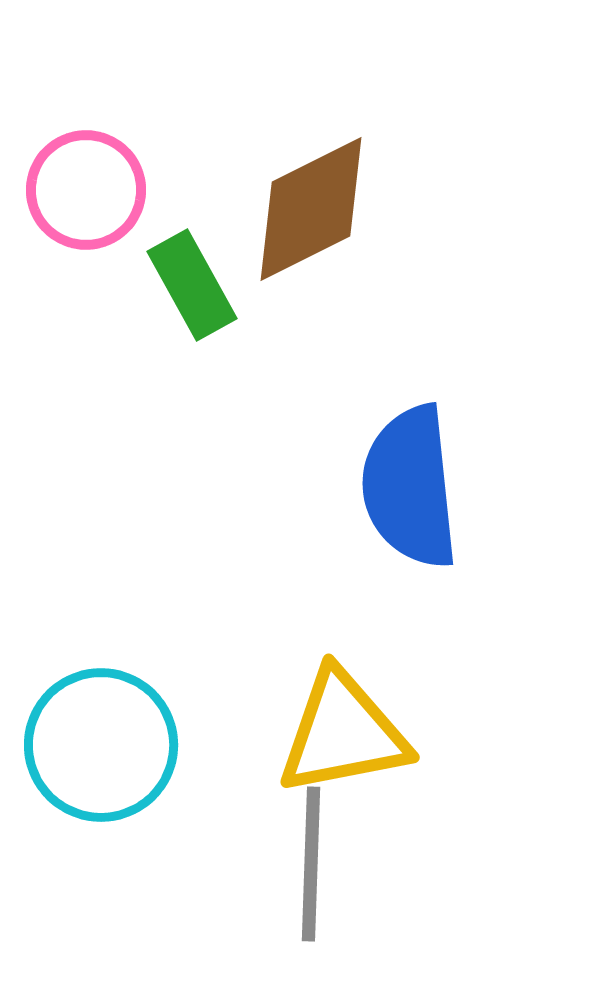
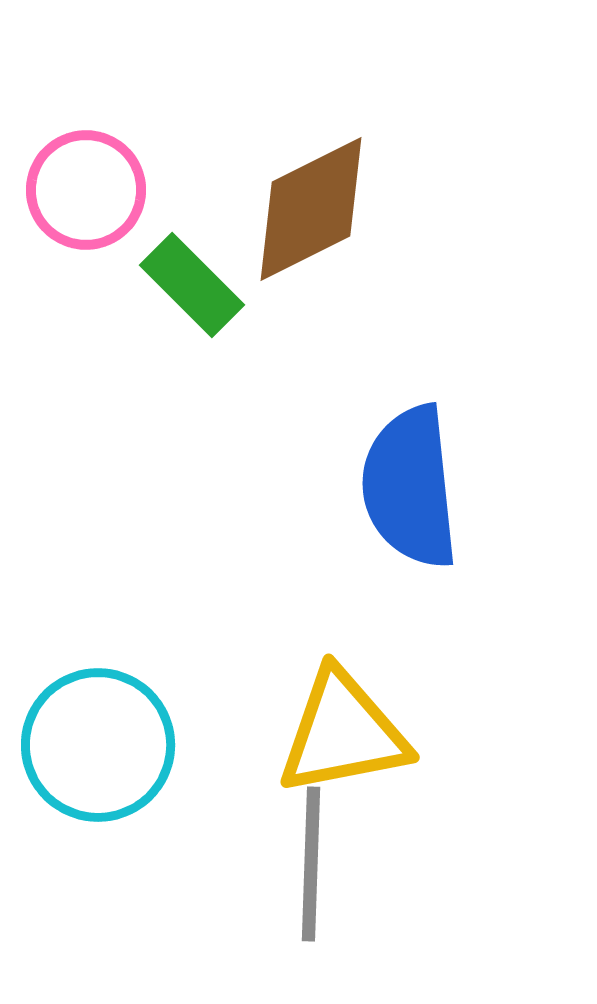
green rectangle: rotated 16 degrees counterclockwise
cyan circle: moved 3 px left
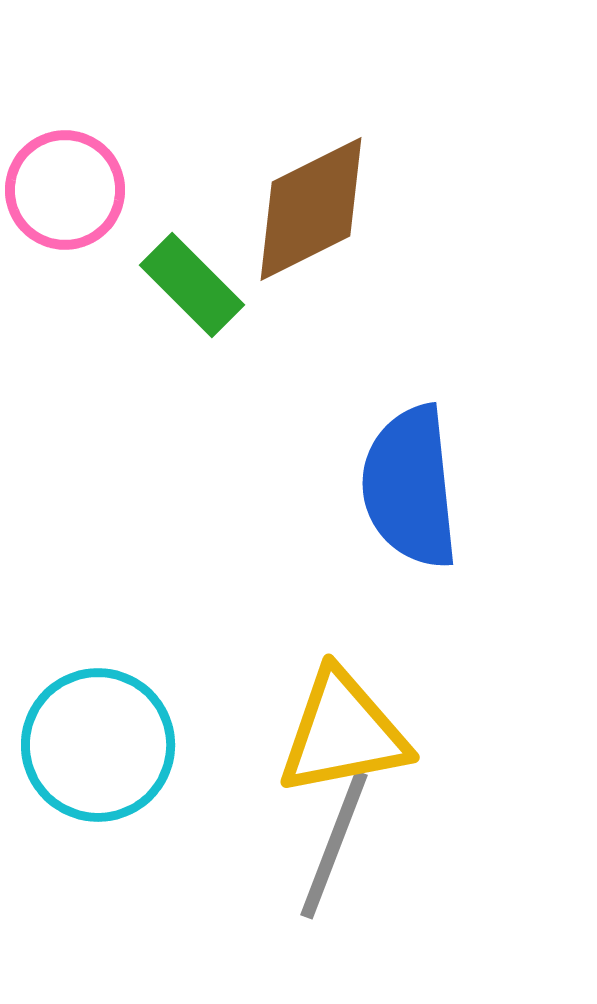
pink circle: moved 21 px left
gray line: moved 23 px right, 19 px up; rotated 19 degrees clockwise
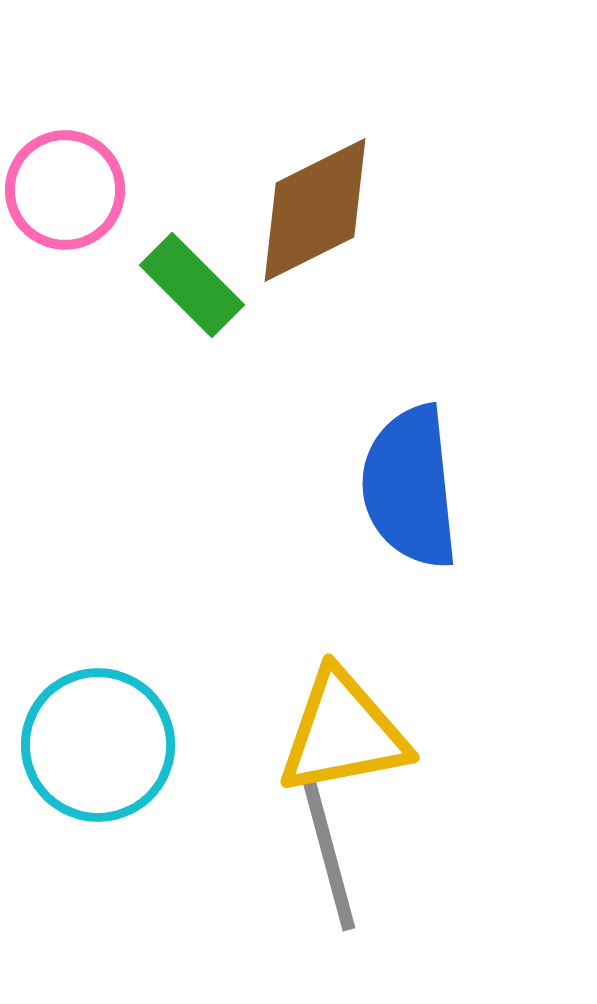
brown diamond: moved 4 px right, 1 px down
gray line: moved 5 px left, 10 px down; rotated 36 degrees counterclockwise
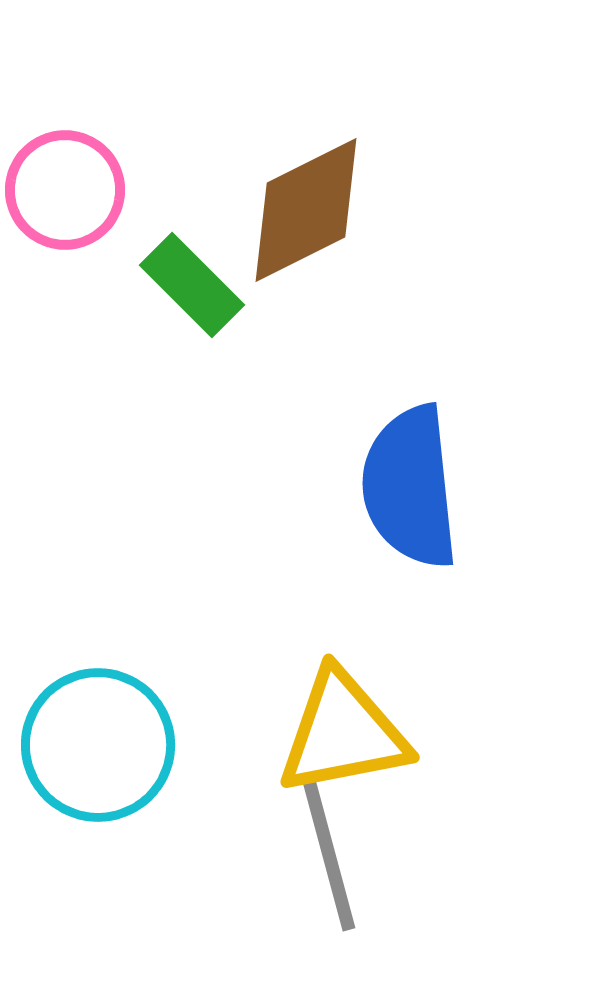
brown diamond: moved 9 px left
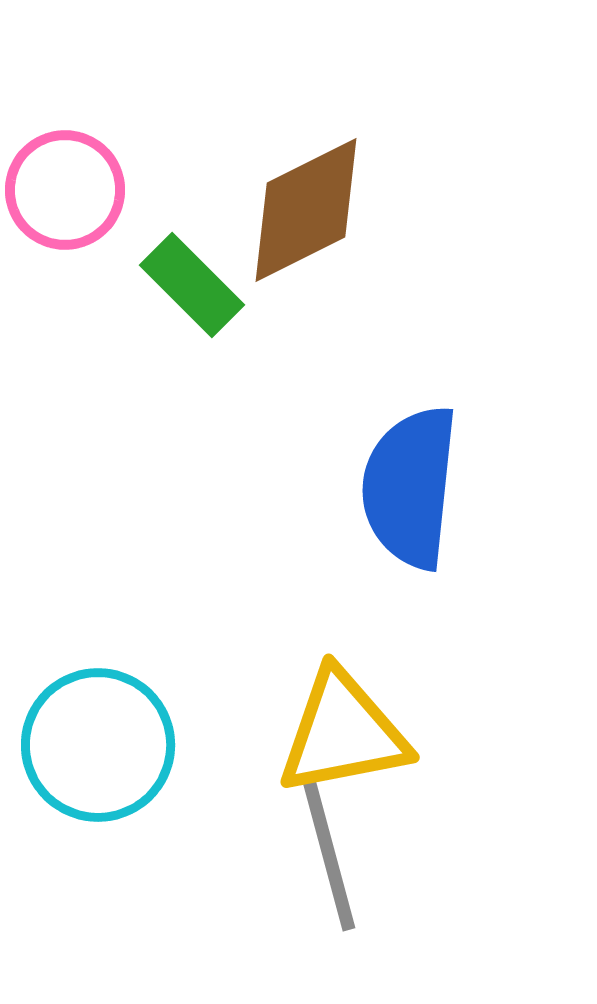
blue semicircle: rotated 12 degrees clockwise
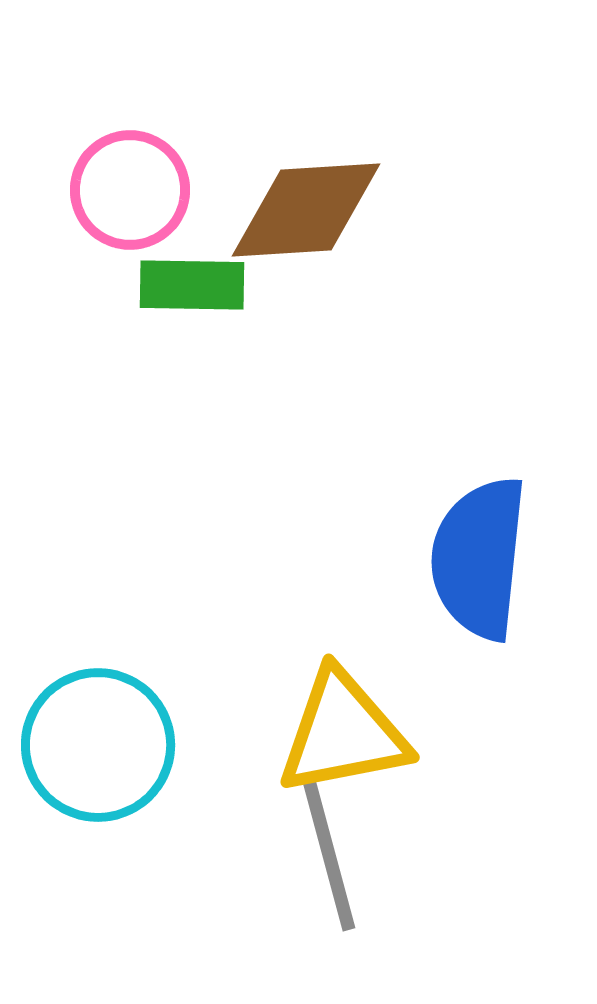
pink circle: moved 65 px right
brown diamond: rotated 23 degrees clockwise
green rectangle: rotated 44 degrees counterclockwise
blue semicircle: moved 69 px right, 71 px down
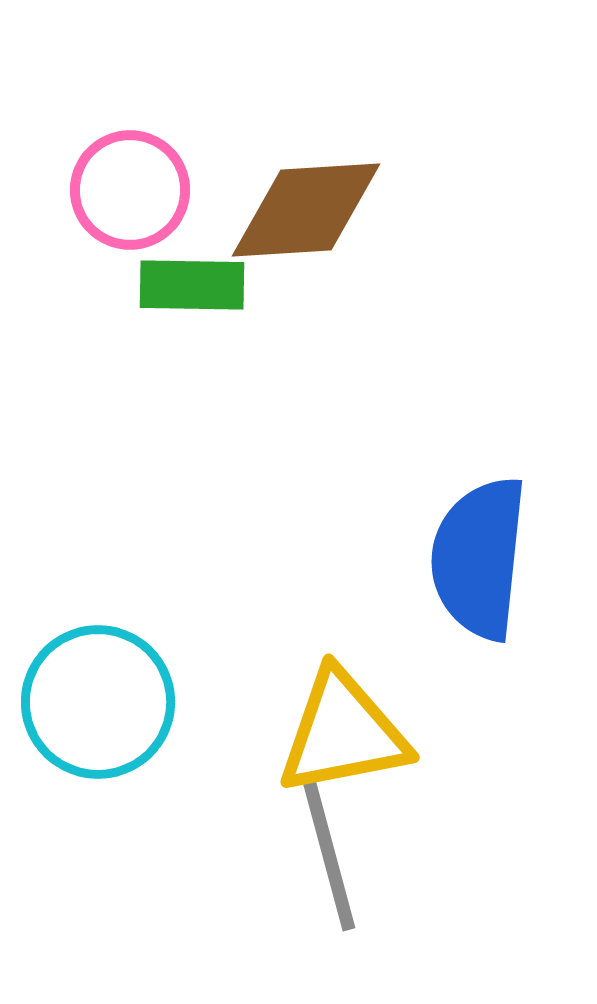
cyan circle: moved 43 px up
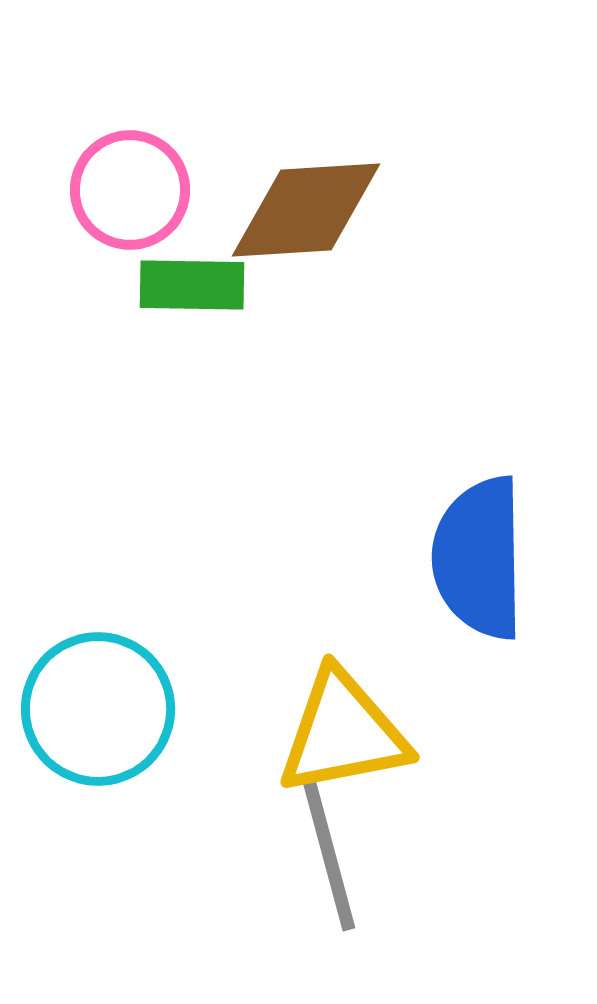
blue semicircle: rotated 7 degrees counterclockwise
cyan circle: moved 7 px down
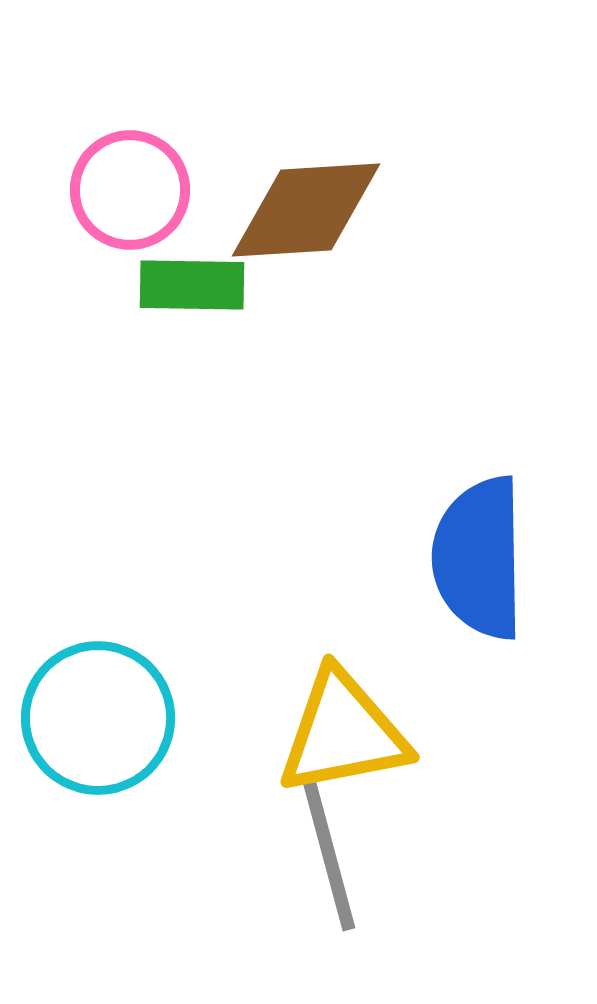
cyan circle: moved 9 px down
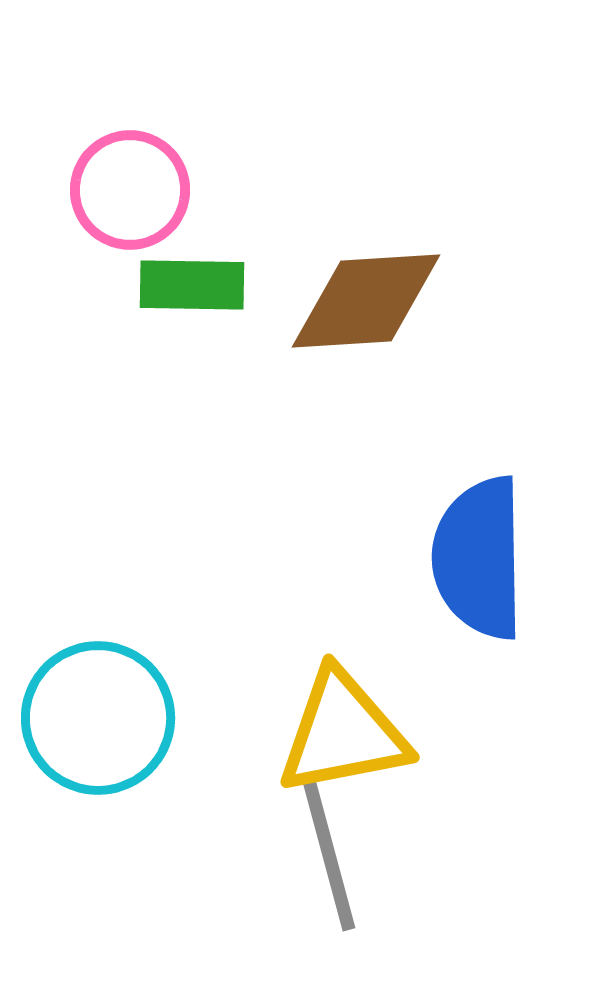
brown diamond: moved 60 px right, 91 px down
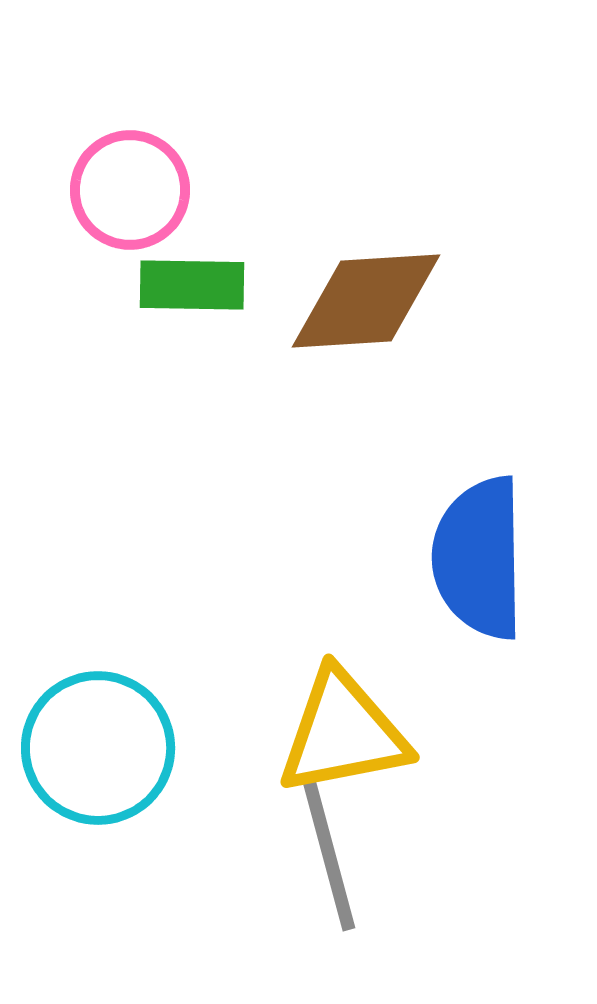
cyan circle: moved 30 px down
